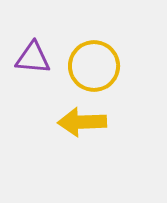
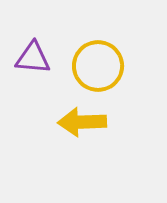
yellow circle: moved 4 px right
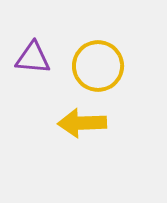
yellow arrow: moved 1 px down
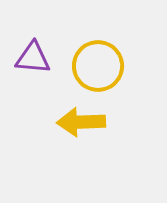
yellow arrow: moved 1 px left, 1 px up
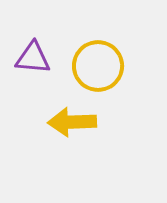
yellow arrow: moved 9 px left
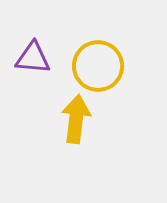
yellow arrow: moved 4 px right, 3 px up; rotated 99 degrees clockwise
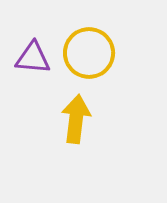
yellow circle: moved 9 px left, 13 px up
